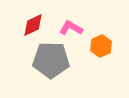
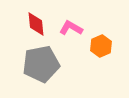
red diamond: moved 3 px right, 1 px up; rotated 70 degrees counterclockwise
gray pentagon: moved 10 px left, 4 px down; rotated 12 degrees counterclockwise
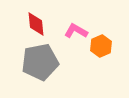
pink L-shape: moved 5 px right, 3 px down
gray pentagon: moved 1 px left, 2 px up
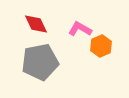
red diamond: rotated 20 degrees counterclockwise
pink L-shape: moved 4 px right, 2 px up
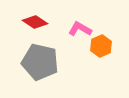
red diamond: moved 1 px left, 2 px up; rotated 30 degrees counterclockwise
gray pentagon: rotated 24 degrees clockwise
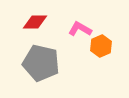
red diamond: rotated 35 degrees counterclockwise
gray pentagon: moved 1 px right, 1 px down
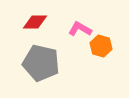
orange hexagon: rotated 20 degrees counterclockwise
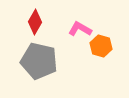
red diamond: rotated 60 degrees counterclockwise
gray pentagon: moved 2 px left, 2 px up
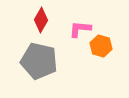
red diamond: moved 6 px right, 2 px up
pink L-shape: rotated 25 degrees counterclockwise
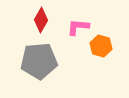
pink L-shape: moved 2 px left, 2 px up
gray pentagon: rotated 18 degrees counterclockwise
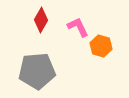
pink L-shape: rotated 60 degrees clockwise
gray pentagon: moved 2 px left, 10 px down
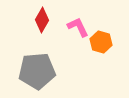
red diamond: moved 1 px right
orange hexagon: moved 4 px up
